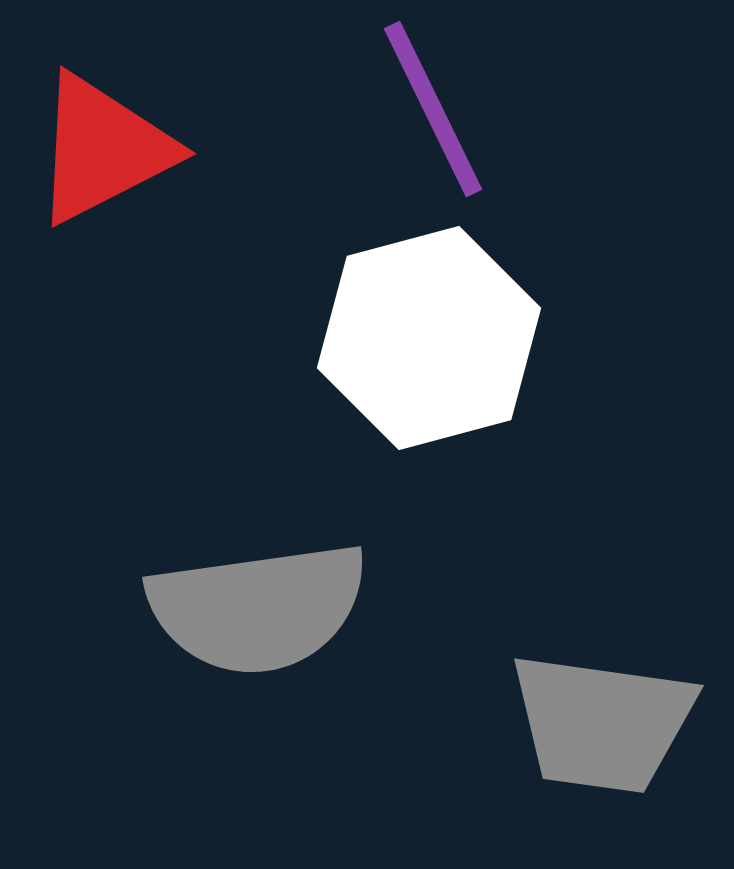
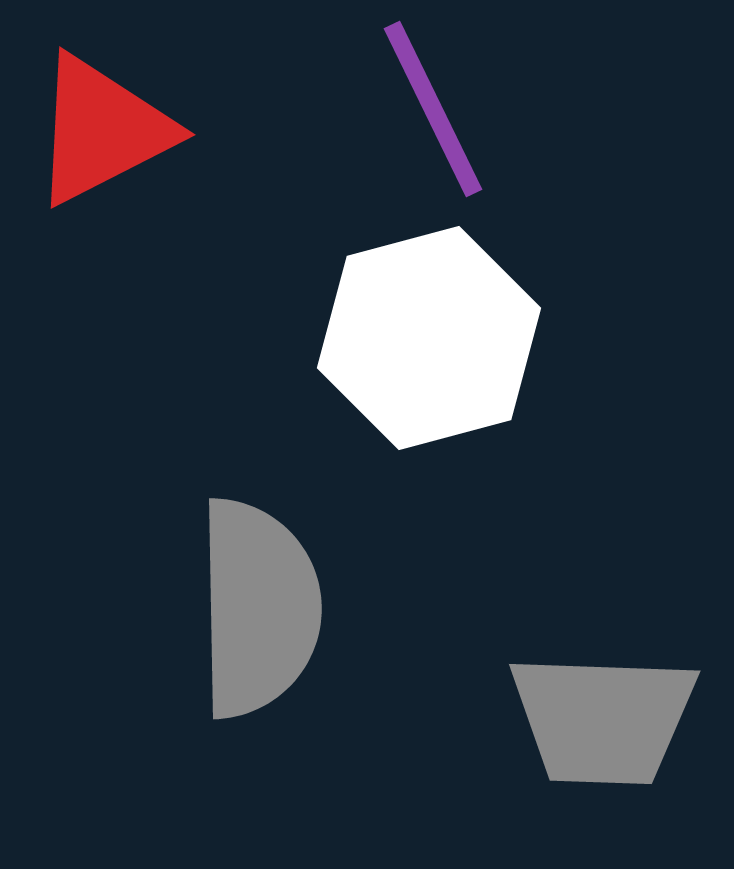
red triangle: moved 1 px left, 19 px up
gray semicircle: rotated 83 degrees counterclockwise
gray trapezoid: moved 1 px right, 4 px up; rotated 6 degrees counterclockwise
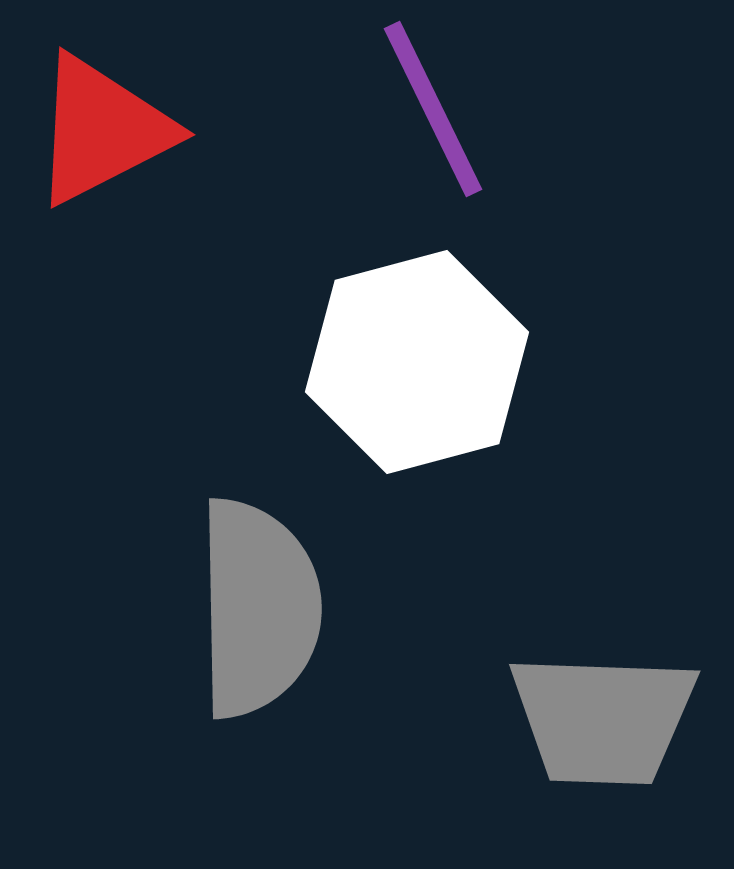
white hexagon: moved 12 px left, 24 px down
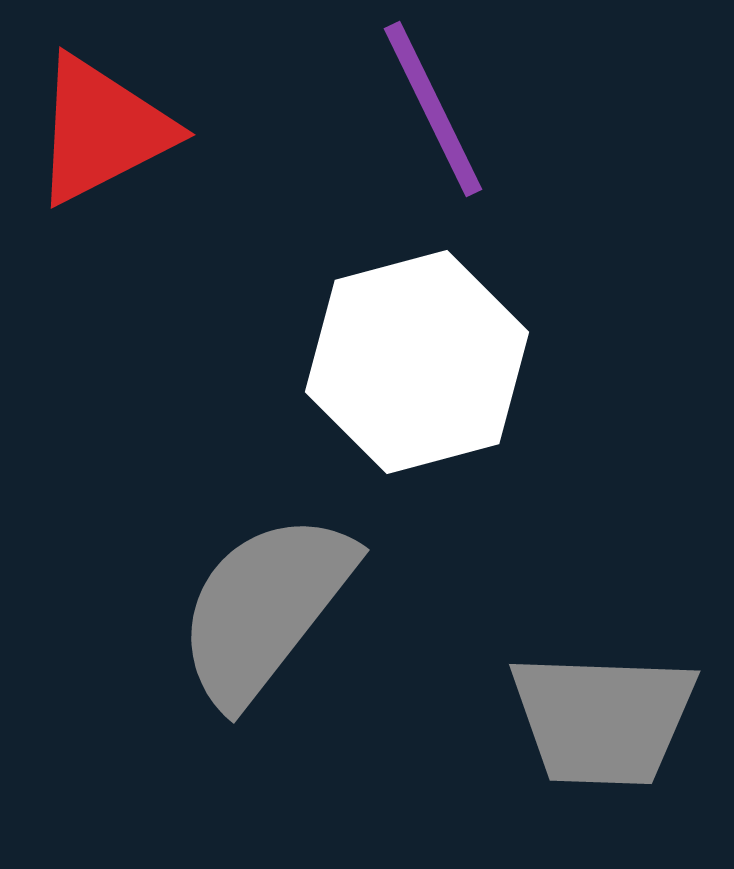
gray semicircle: moved 7 px right; rotated 141 degrees counterclockwise
